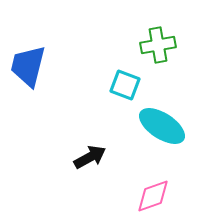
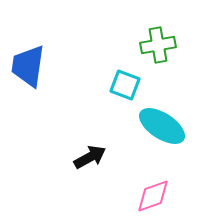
blue trapezoid: rotated 6 degrees counterclockwise
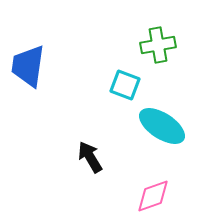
black arrow: rotated 92 degrees counterclockwise
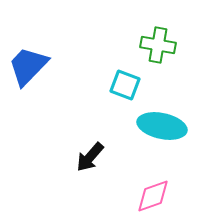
green cross: rotated 20 degrees clockwise
blue trapezoid: rotated 36 degrees clockwise
cyan ellipse: rotated 21 degrees counterclockwise
black arrow: rotated 108 degrees counterclockwise
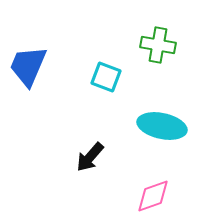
blue trapezoid: rotated 21 degrees counterclockwise
cyan square: moved 19 px left, 8 px up
